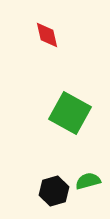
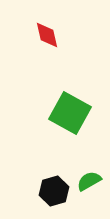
green semicircle: moved 1 px right; rotated 15 degrees counterclockwise
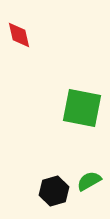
red diamond: moved 28 px left
green square: moved 12 px right, 5 px up; rotated 18 degrees counterclockwise
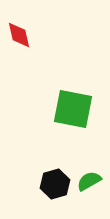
green square: moved 9 px left, 1 px down
black hexagon: moved 1 px right, 7 px up
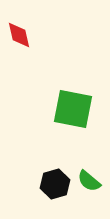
green semicircle: rotated 110 degrees counterclockwise
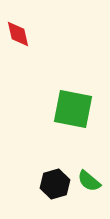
red diamond: moved 1 px left, 1 px up
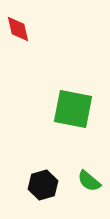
red diamond: moved 5 px up
black hexagon: moved 12 px left, 1 px down
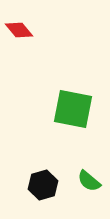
red diamond: moved 1 px right, 1 px down; rotated 28 degrees counterclockwise
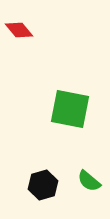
green square: moved 3 px left
